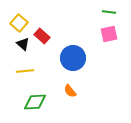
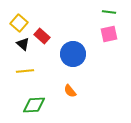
blue circle: moved 4 px up
green diamond: moved 1 px left, 3 px down
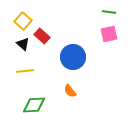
yellow square: moved 4 px right, 2 px up
blue circle: moved 3 px down
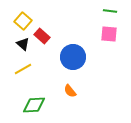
green line: moved 1 px right, 1 px up
pink square: rotated 18 degrees clockwise
yellow line: moved 2 px left, 2 px up; rotated 24 degrees counterclockwise
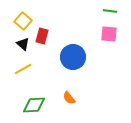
red rectangle: rotated 63 degrees clockwise
orange semicircle: moved 1 px left, 7 px down
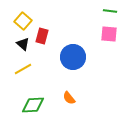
green diamond: moved 1 px left
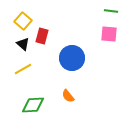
green line: moved 1 px right
blue circle: moved 1 px left, 1 px down
orange semicircle: moved 1 px left, 2 px up
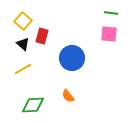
green line: moved 2 px down
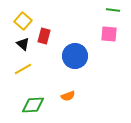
green line: moved 2 px right, 3 px up
red rectangle: moved 2 px right
blue circle: moved 3 px right, 2 px up
orange semicircle: rotated 72 degrees counterclockwise
